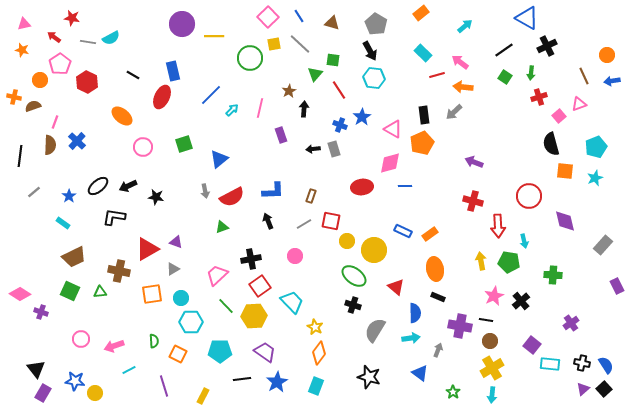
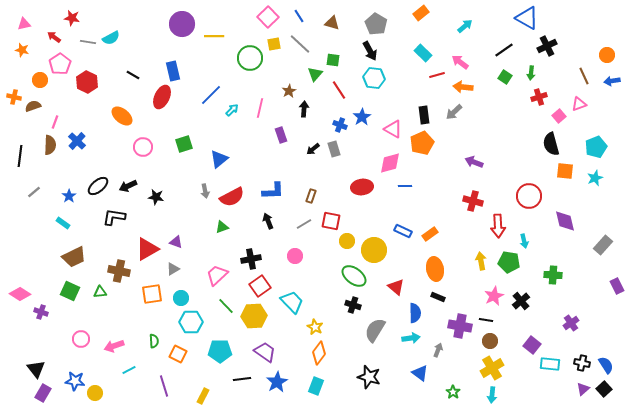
black arrow at (313, 149): rotated 32 degrees counterclockwise
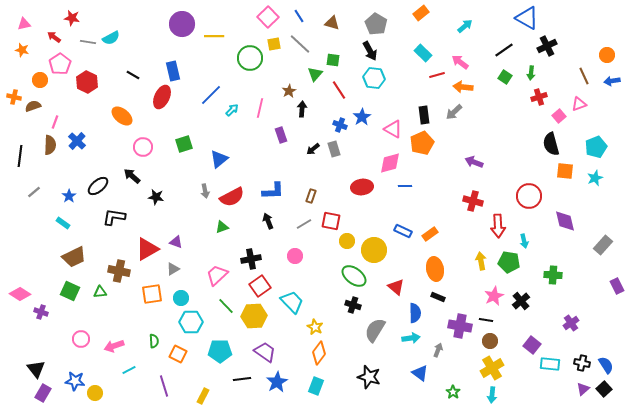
black arrow at (304, 109): moved 2 px left
black arrow at (128, 186): moved 4 px right, 10 px up; rotated 66 degrees clockwise
